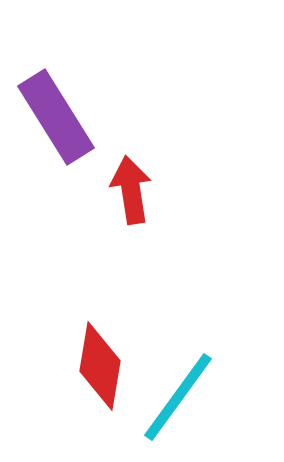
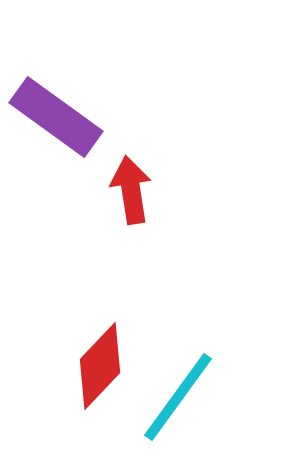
purple rectangle: rotated 22 degrees counterclockwise
red diamond: rotated 34 degrees clockwise
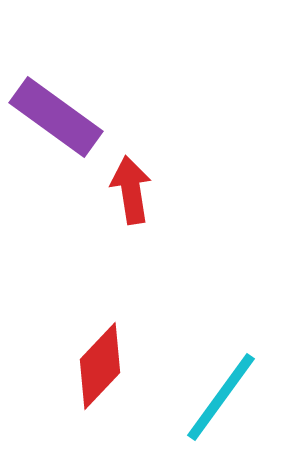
cyan line: moved 43 px right
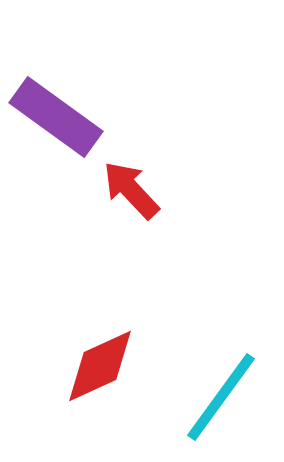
red arrow: rotated 34 degrees counterclockwise
red diamond: rotated 22 degrees clockwise
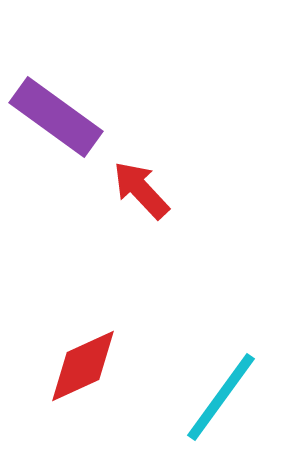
red arrow: moved 10 px right
red diamond: moved 17 px left
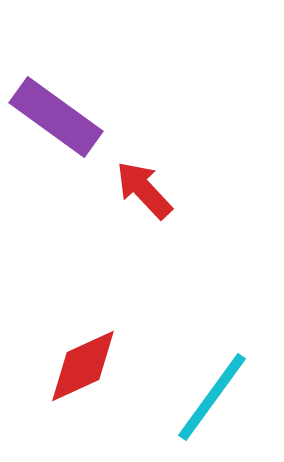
red arrow: moved 3 px right
cyan line: moved 9 px left
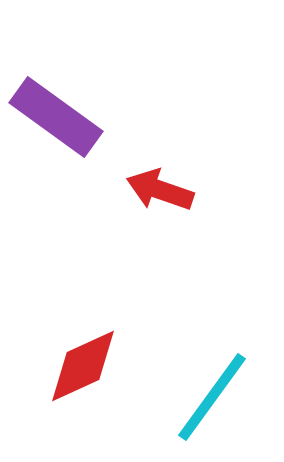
red arrow: moved 16 px right; rotated 28 degrees counterclockwise
